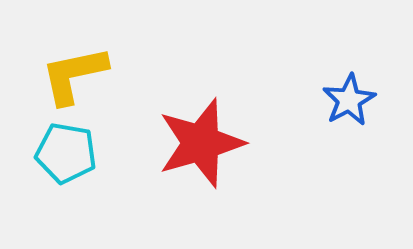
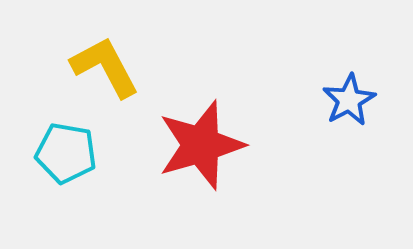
yellow L-shape: moved 31 px right, 8 px up; rotated 74 degrees clockwise
red star: moved 2 px down
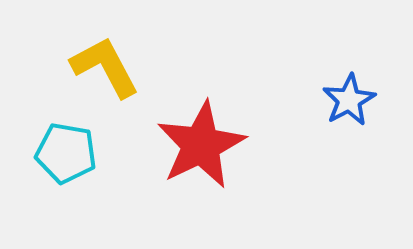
red star: rotated 10 degrees counterclockwise
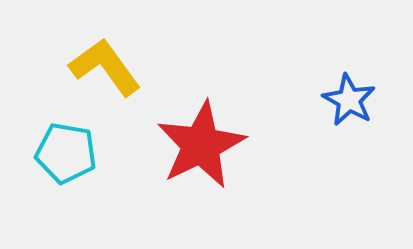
yellow L-shape: rotated 8 degrees counterclockwise
blue star: rotated 14 degrees counterclockwise
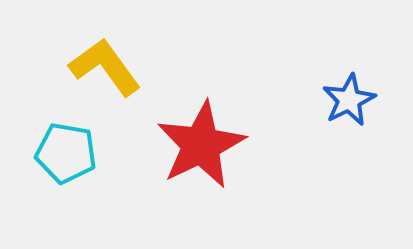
blue star: rotated 16 degrees clockwise
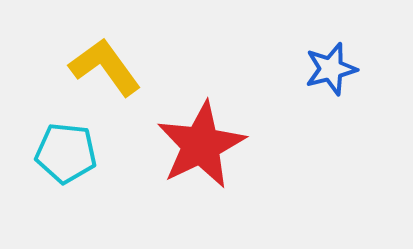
blue star: moved 18 px left, 31 px up; rotated 12 degrees clockwise
cyan pentagon: rotated 4 degrees counterclockwise
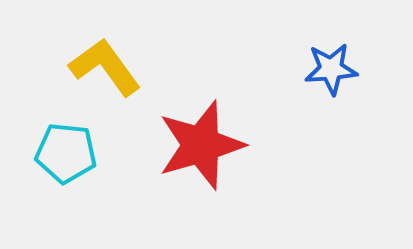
blue star: rotated 10 degrees clockwise
red star: rotated 10 degrees clockwise
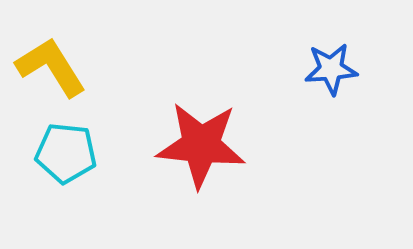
yellow L-shape: moved 54 px left; rotated 4 degrees clockwise
red star: rotated 22 degrees clockwise
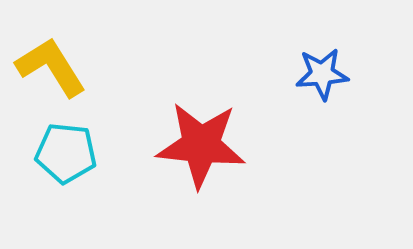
blue star: moved 9 px left, 5 px down
